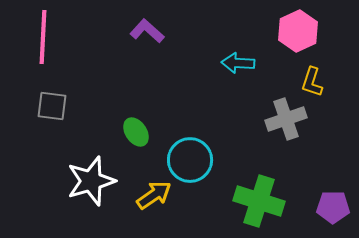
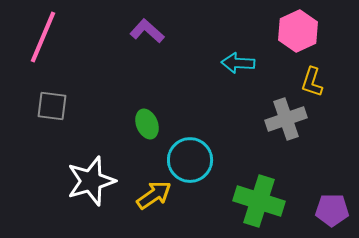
pink line: rotated 20 degrees clockwise
green ellipse: moved 11 px right, 8 px up; rotated 12 degrees clockwise
purple pentagon: moved 1 px left, 3 px down
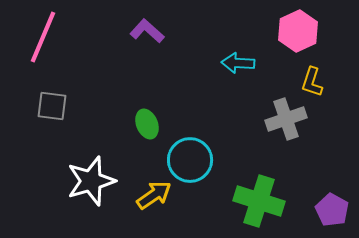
purple pentagon: rotated 28 degrees clockwise
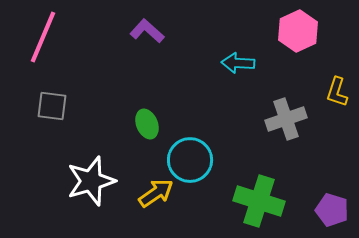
yellow L-shape: moved 25 px right, 10 px down
yellow arrow: moved 2 px right, 2 px up
purple pentagon: rotated 12 degrees counterclockwise
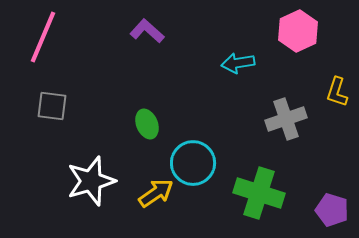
cyan arrow: rotated 12 degrees counterclockwise
cyan circle: moved 3 px right, 3 px down
green cross: moved 8 px up
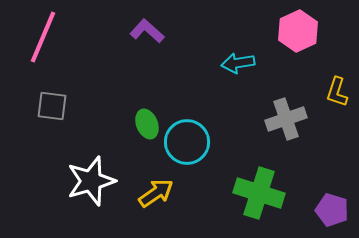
cyan circle: moved 6 px left, 21 px up
